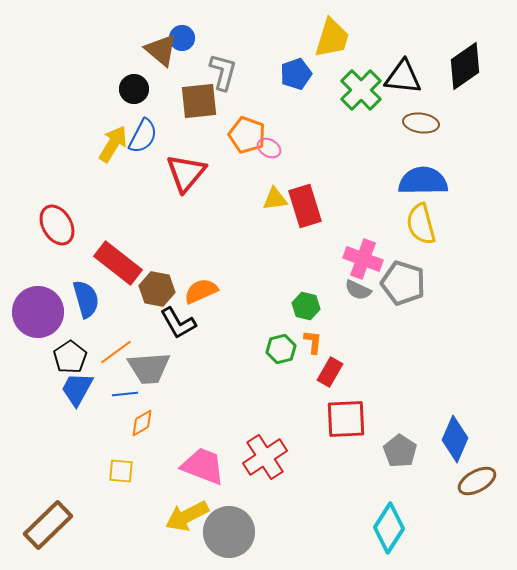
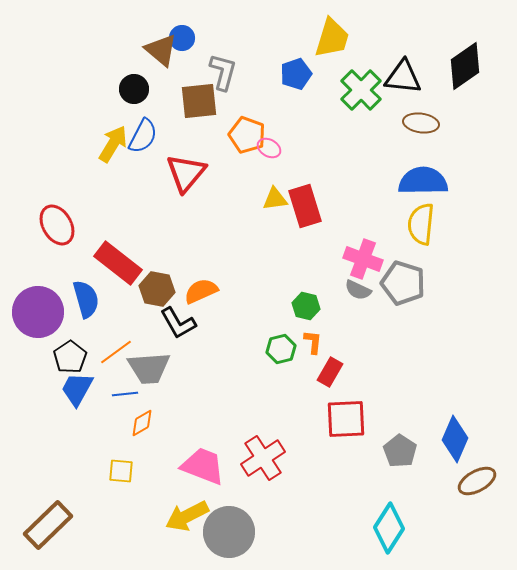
yellow semicircle at (421, 224): rotated 21 degrees clockwise
red cross at (265, 457): moved 2 px left, 1 px down
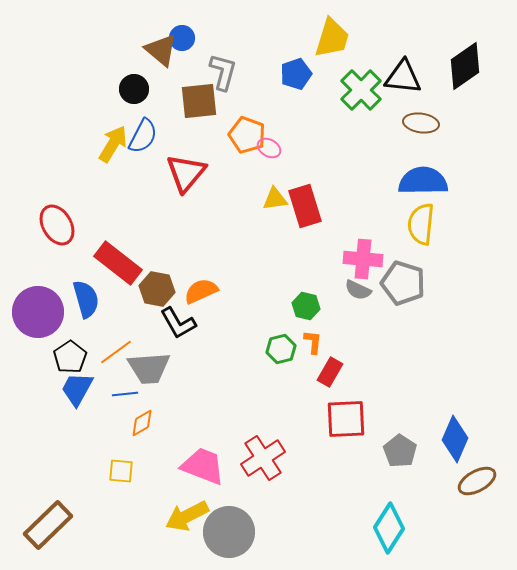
pink cross at (363, 259): rotated 15 degrees counterclockwise
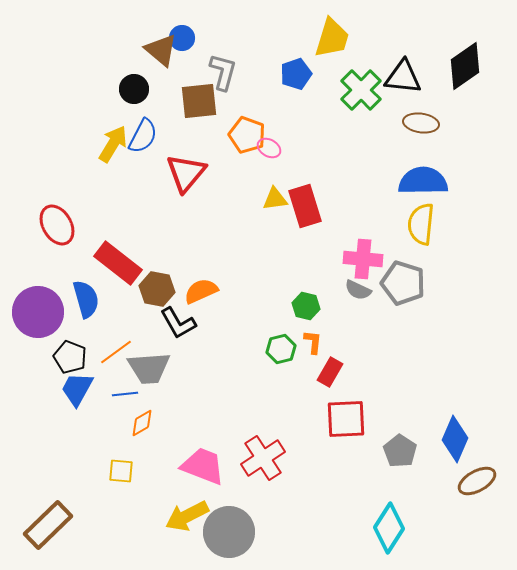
black pentagon at (70, 357): rotated 16 degrees counterclockwise
